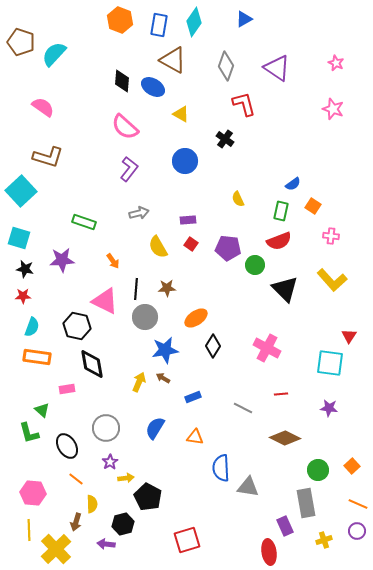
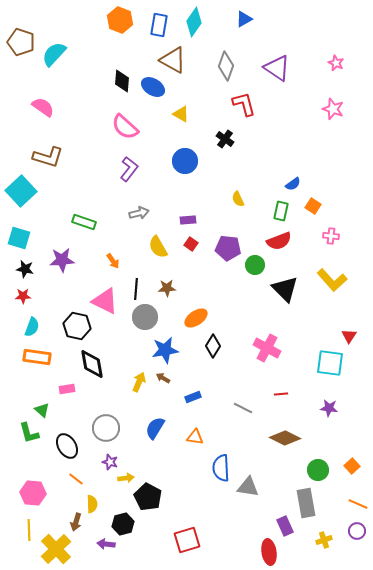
purple star at (110, 462): rotated 21 degrees counterclockwise
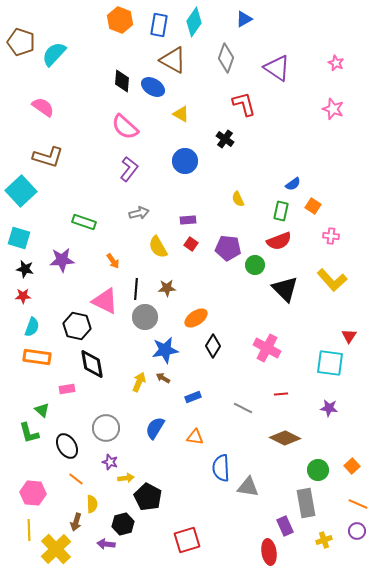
gray diamond at (226, 66): moved 8 px up
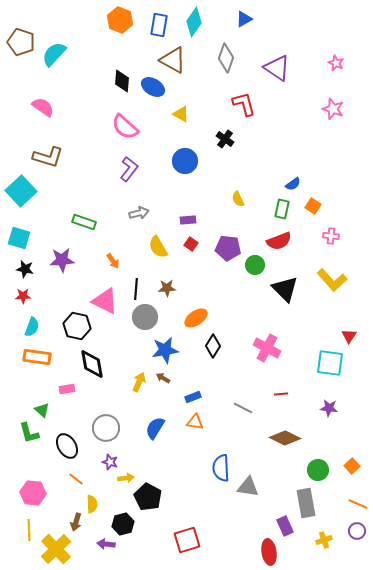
green rectangle at (281, 211): moved 1 px right, 2 px up
orange triangle at (195, 437): moved 15 px up
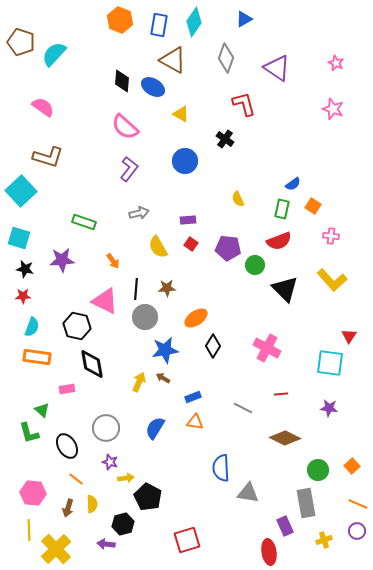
gray triangle at (248, 487): moved 6 px down
brown arrow at (76, 522): moved 8 px left, 14 px up
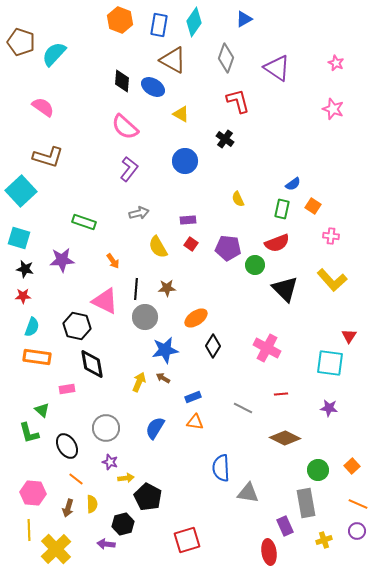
red L-shape at (244, 104): moved 6 px left, 3 px up
red semicircle at (279, 241): moved 2 px left, 2 px down
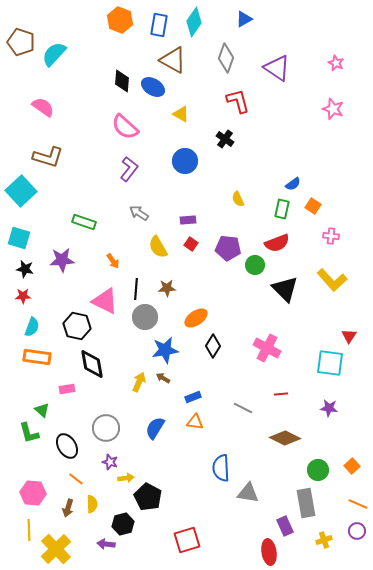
gray arrow at (139, 213): rotated 132 degrees counterclockwise
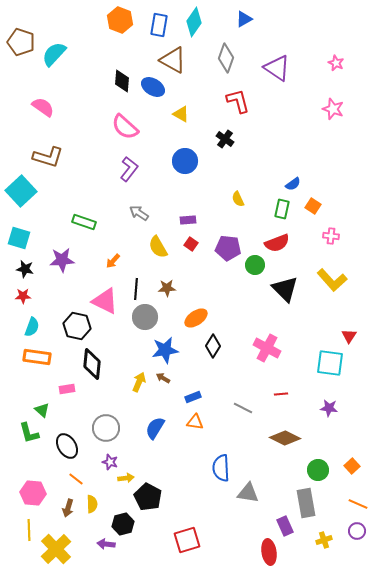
orange arrow at (113, 261): rotated 77 degrees clockwise
black diamond at (92, 364): rotated 16 degrees clockwise
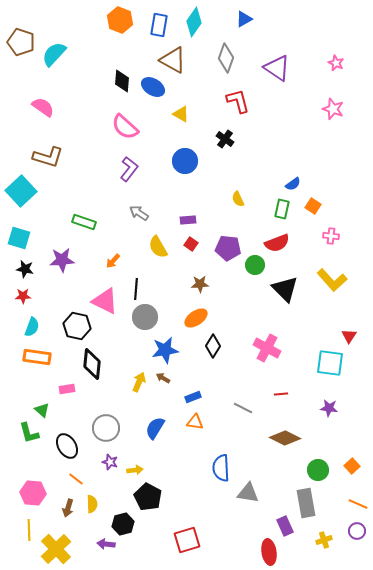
brown star at (167, 288): moved 33 px right, 4 px up
yellow arrow at (126, 478): moved 9 px right, 8 px up
